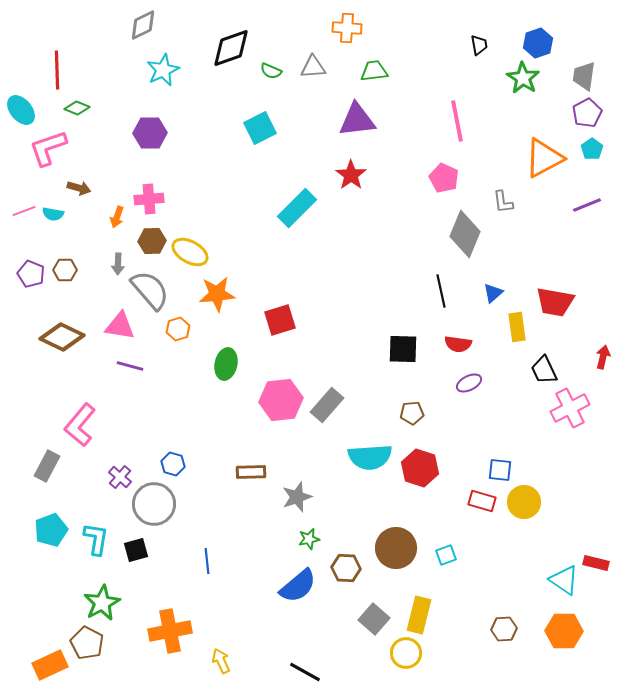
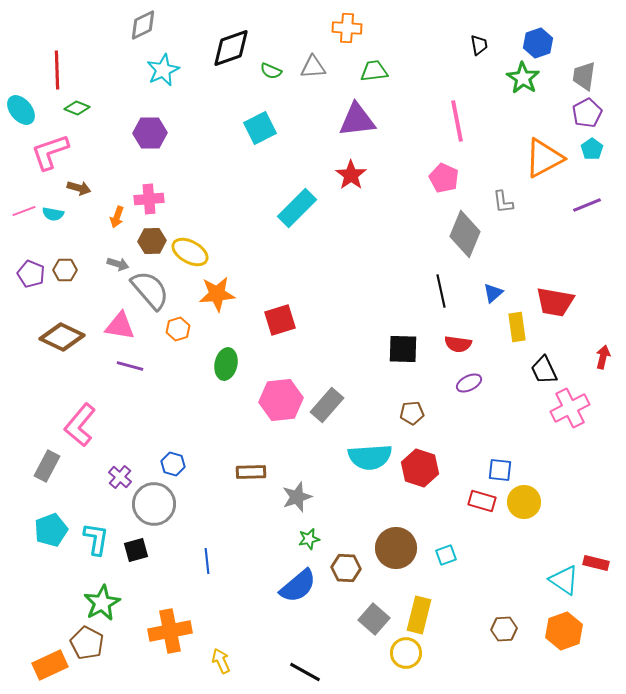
pink L-shape at (48, 148): moved 2 px right, 4 px down
gray arrow at (118, 264): rotated 75 degrees counterclockwise
orange hexagon at (564, 631): rotated 21 degrees counterclockwise
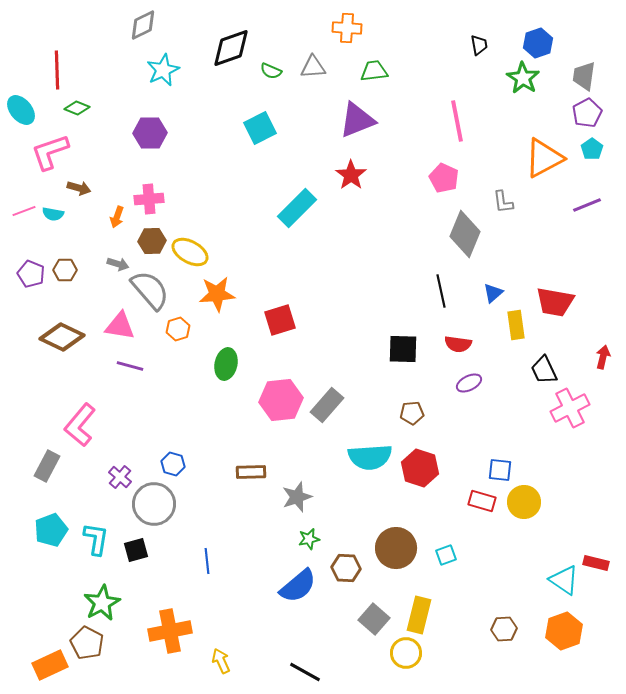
purple triangle at (357, 120): rotated 15 degrees counterclockwise
yellow rectangle at (517, 327): moved 1 px left, 2 px up
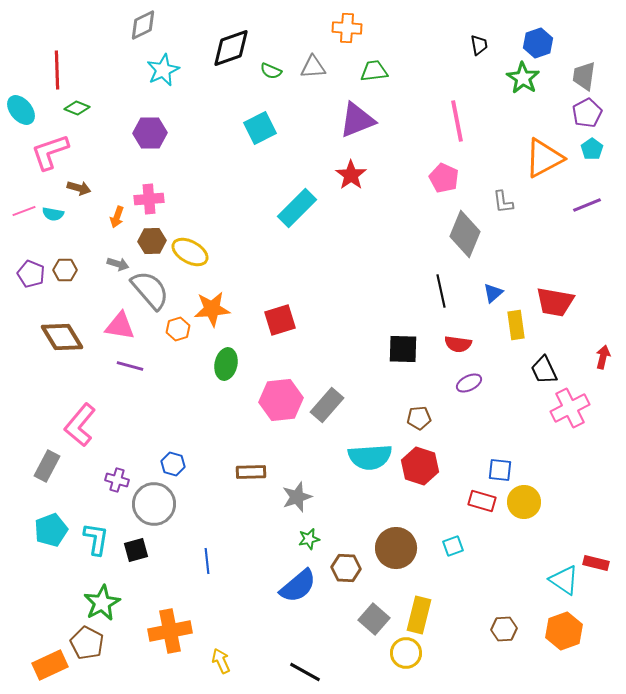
orange star at (217, 294): moved 5 px left, 15 px down
brown diamond at (62, 337): rotated 33 degrees clockwise
brown pentagon at (412, 413): moved 7 px right, 5 px down
red hexagon at (420, 468): moved 2 px up
purple cross at (120, 477): moved 3 px left, 3 px down; rotated 25 degrees counterclockwise
cyan square at (446, 555): moved 7 px right, 9 px up
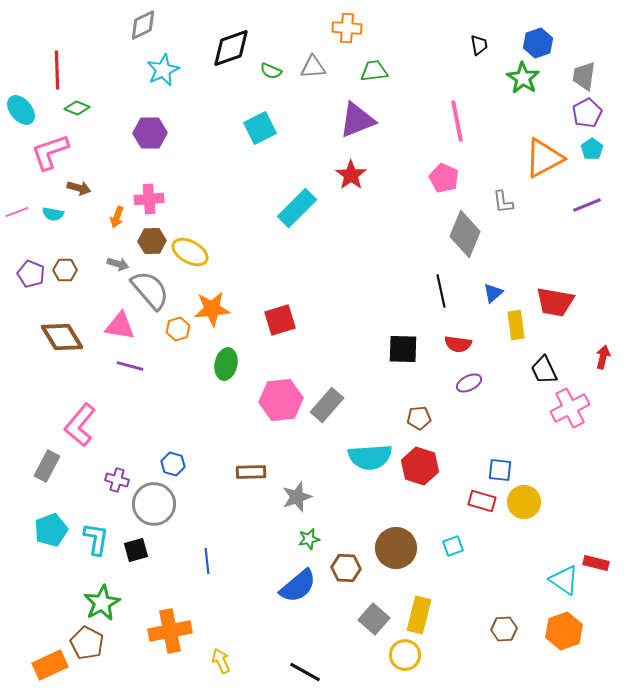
pink line at (24, 211): moved 7 px left, 1 px down
yellow circle at (406, 653): moved 1 px left, 2 px down
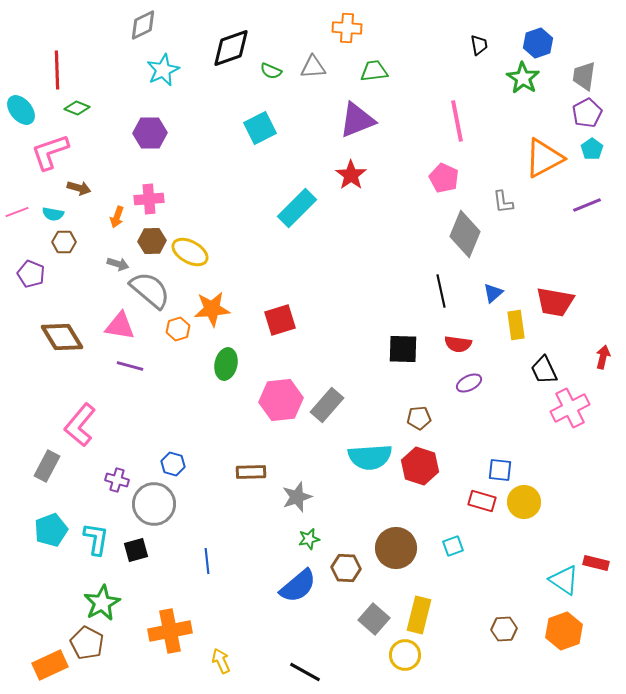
brown hexagon at (65, 270): moved 1 px left, 28 px up
gray semicircle at (150, 290): rotated 9 degrees counterclockwise
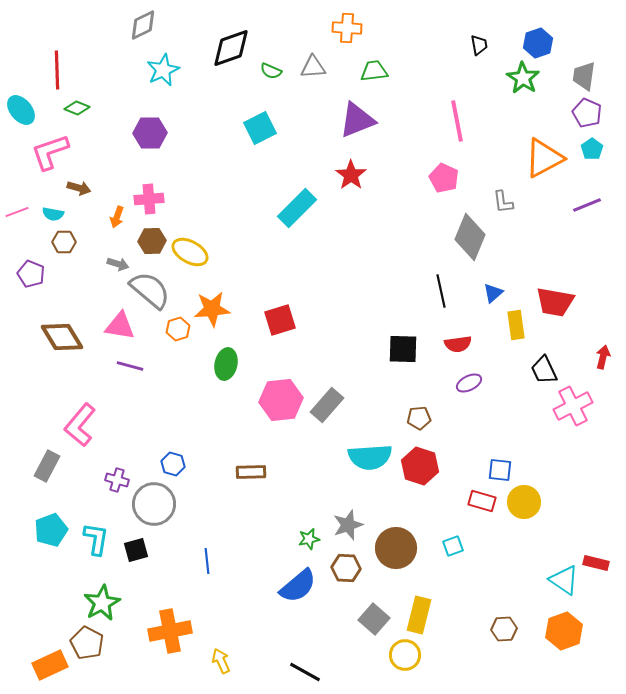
purple pentagon at (587, 113): rotated 20 degrees counterclockwise
gray diamond at (465, 234): moved 5 px right, 3 px down
red semicircle at (458, 344): rotated 16 degrees counterclockwise
pink cross at (570, 408): moved 3 px right, 2 px up
gray star at (297, 497): moved 51 px right, 28 px down
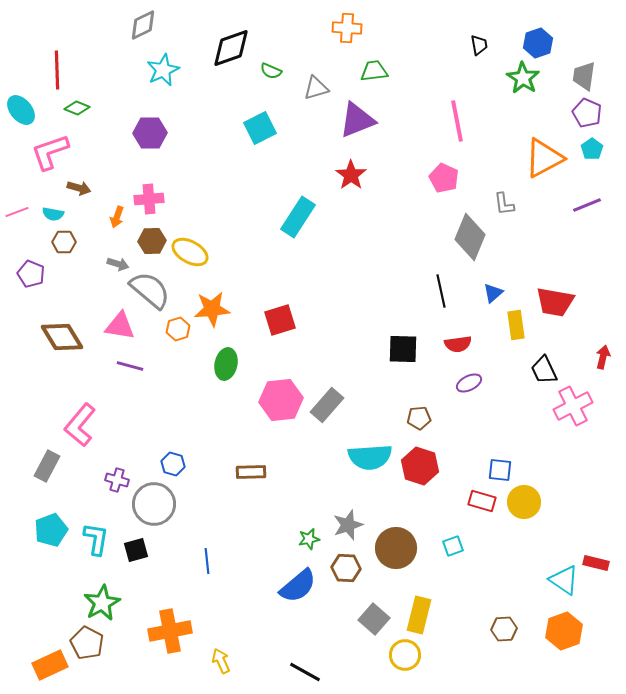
gray triangle at (313, 67): moved 3 px right, 21 px down; rotated 12 degrees counterclockwise
gray L-shape at (503, 202): moved 1 px right, 2 px down
cyan rectangle at (297, 208): moved 1 px right, 9 px down; rotated 12 degrees counterclockwise
